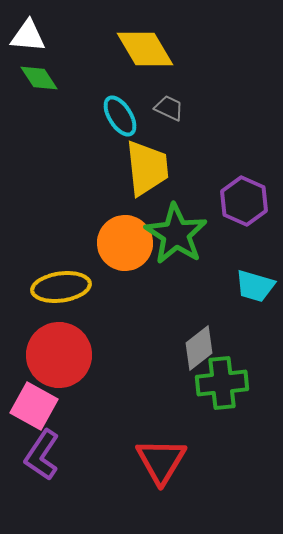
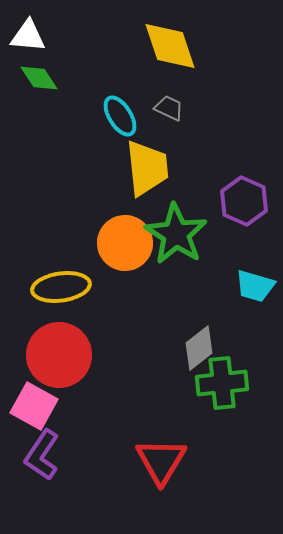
yellow diamond: moved 25 px right, 3 px up; rotated 12 degrees clockwise
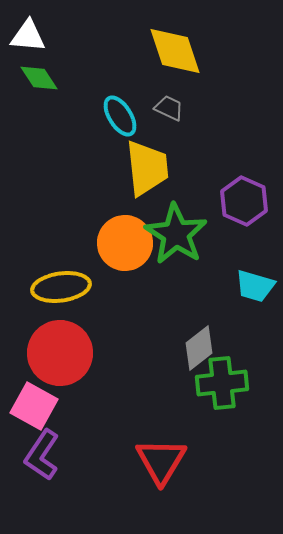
yellow diamond: moved 5 px right, 5 px down
red circle: moved 1 px right, 2 px up
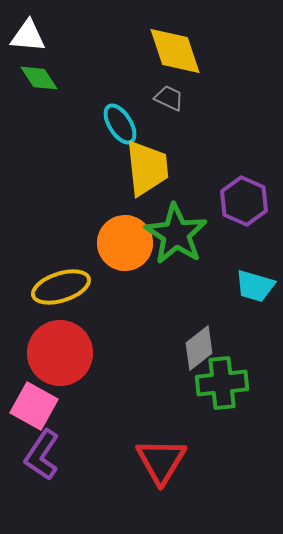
gray trapezoid: moved 10 px up
cyan ellipse: moved 8 px down
yellow ellipse: rotated 10 degrees counterclockwise
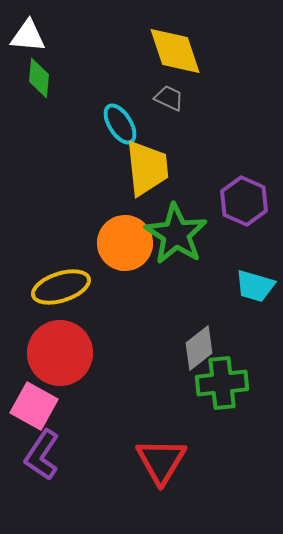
green diamond: rotated 39 degrees clockwise
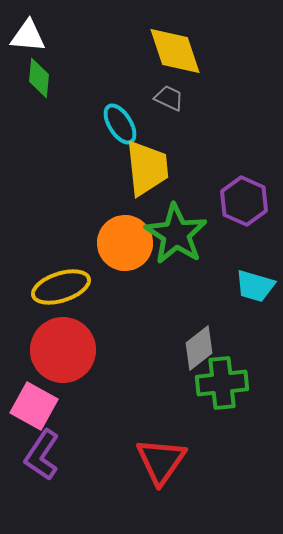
red circle: moved 3 px right, 3 px up
red triangle: rotated 4 degrees clockwise
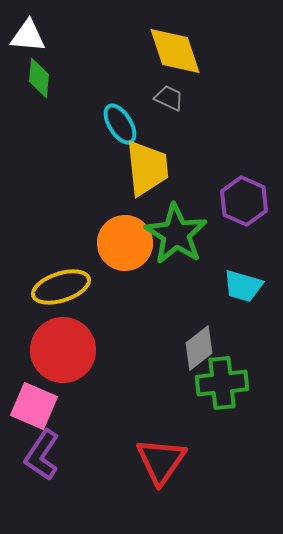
cyan trapezoid: moved 12 px left
pink square: rotated 6 degrees counterclockwise
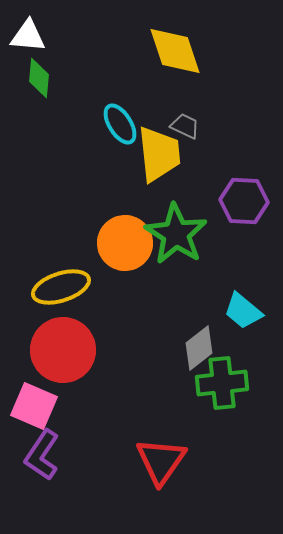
gray trapezoid: moved 16 px right, 28 px down
yellow trapezoid: moved 12 px right, 14 px up
purple hexagon: rotated 21 degrees counterclockwise
cyan trapezoid: moved 25 px down; rotated 24 degrees clockwise
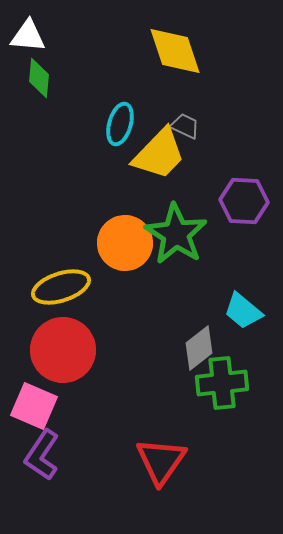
cyan ellipse: rotated 48 degrees clockwise
yellow trapezoid: rotated 50 degrees clockwise
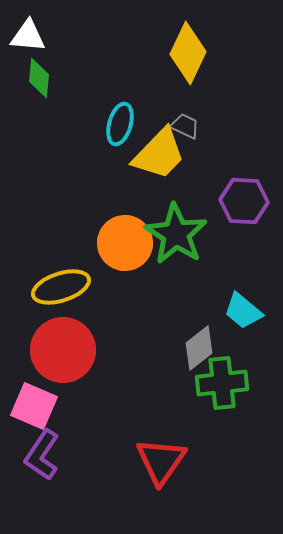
yellow diamond: moved 13 px right, 2 px down; rotated 44 degrees clockwise
